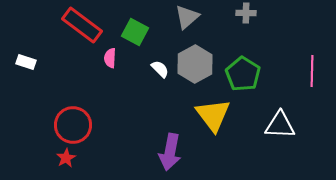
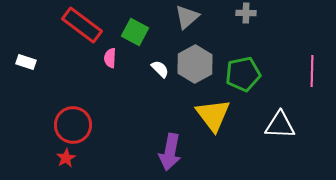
green pentagon: rotated 28 degrees clockwise
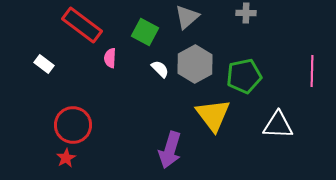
green square: moved 10 px right
white rectangle: moved 18 px right, 2 px down; rotated 18 degrees clockwise
green pentagon: moved 1 px right, 2 px down
white triangle: moved 2 px left
purple arrow: moved 2 px up; rotated 6 degrees clockwise
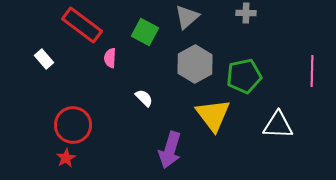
white rectangle: moved 5 px up; rotated 12 degrees clockwise
white semicircle: moved 16 px left, 29 px down
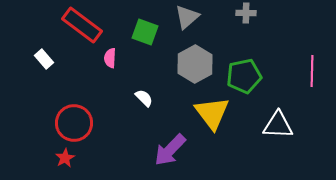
green square: rotated 8 degrees counterclockwise
yellow triangle: moved 1 px left, 2 px up
red circle: moved 1 px right, 2 px up
purple arrow: rotated 27 degrees clockwise
red star: moved 1 px left
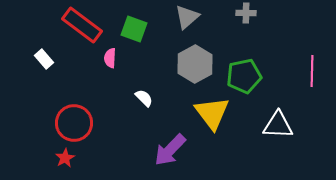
green square: moved 11 px left, 3 px up
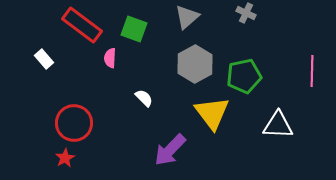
gray cross: rotated 24 degrees clockwise
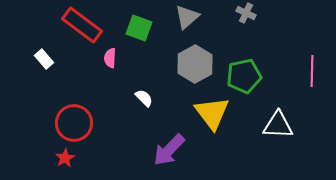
green square: moved 5 px right, 1 px up
purple arrow: moved 1 px left
